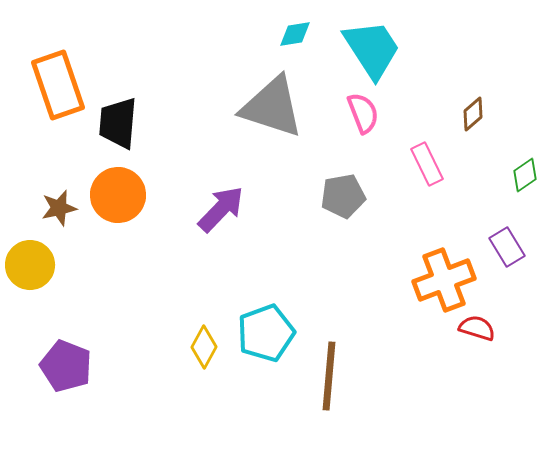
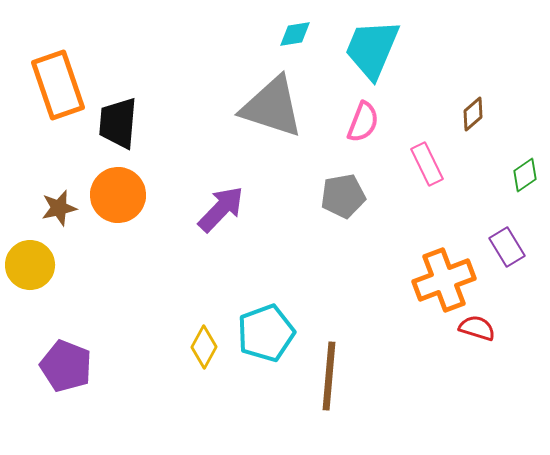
cyan trapezoid: rotated 124 degrees counterclockwise
pink semicircle: moved 9 px down; rotated 42 degrees clockwise
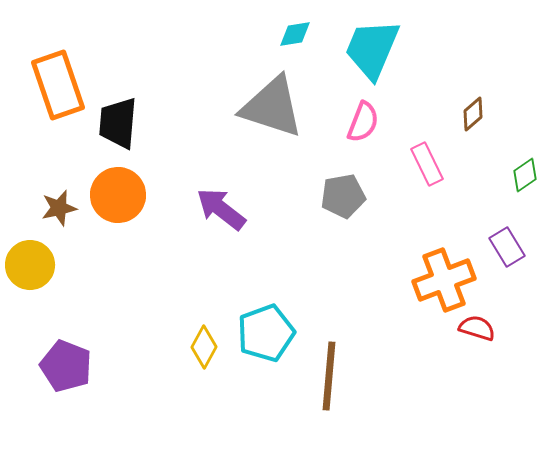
purple arrow: rotated 96 degrees counterclockwise
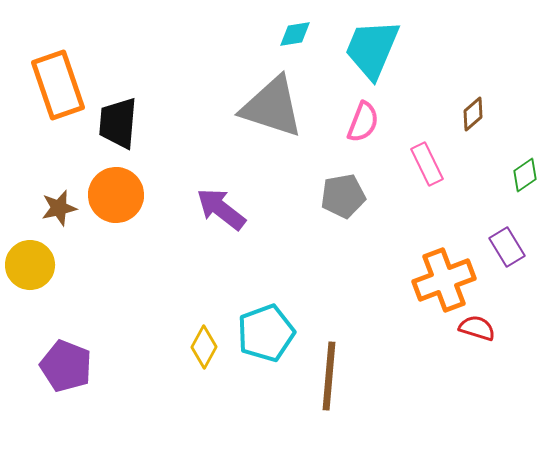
orange circle: moved 2 px left
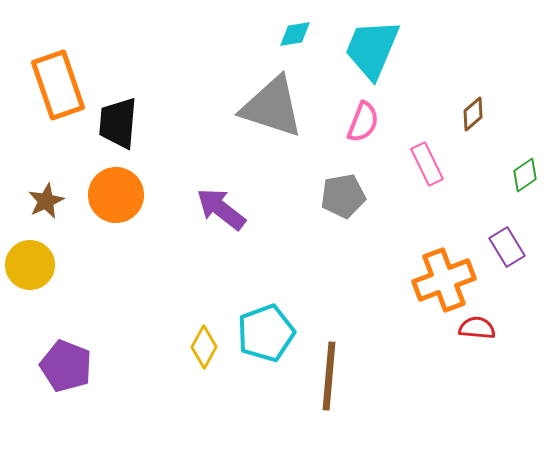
brown star: moved 13 px left, 7 px up; rotated 12 degrees counterclockwise
red semicircle: rotated 12 degrees counterclockwise
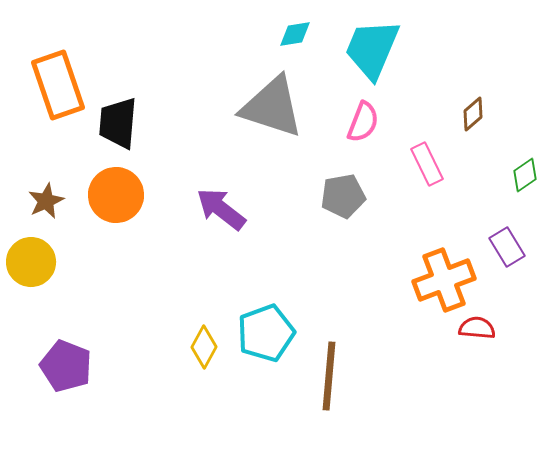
yellow circle: moved 1 px right, 3 px up
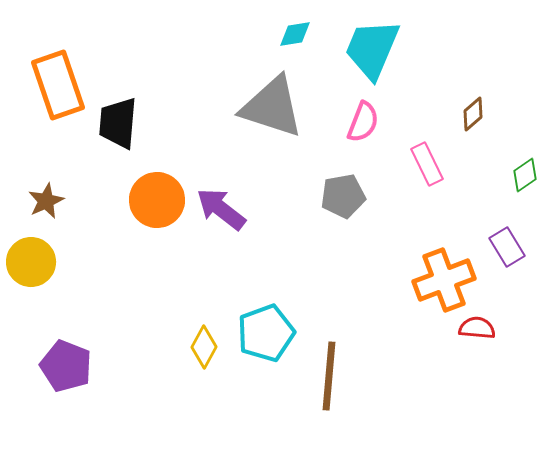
orange circle: moved 41 px right, 5 px down
